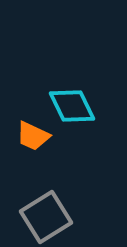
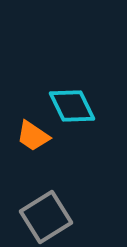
orange trapezoid: rotated 9 degrees clockwise
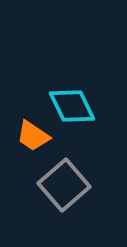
gray square: moved 18 px right, 32 px up; rotated 9 degrees counterclockwise
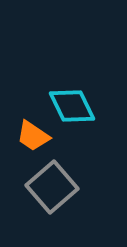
gray square: moved 12 px left, 2 px down
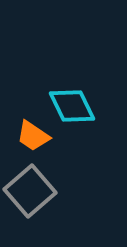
gray square: moved 22 px left, 4 px down
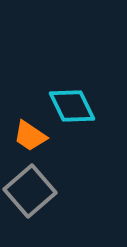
orange trapezoid: moved 3 px left
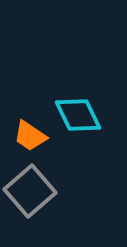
cyan diamond: moved 6 px right, 9 px down
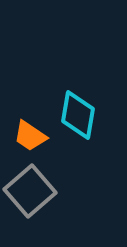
cyan diamond: rotated 36 degrees clockwise
